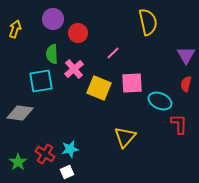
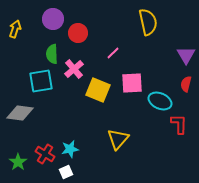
yellow square: moved 1 px left, 2 px down
yellow triangle: moved 7 px left, 2 px down
white square: moved 1 px left
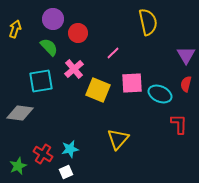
green semicircle: moved 3 px left, 7 px up; rotated 138 degrees clockwise
cyan ellipse: moved 7 px up
red cross: moved 2 px left
green star: moved 4 px down; rotated 12 degrees clockwise
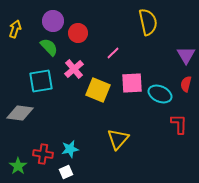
purple circle: moved 2 px down
red cross: rotated 24 degrees counterclockwise
green star: rotated 12 degrees counterclockwise
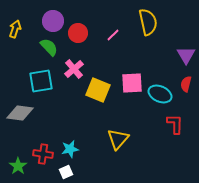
pink line: moved 18 px up
red L-shape: moved 4 px left
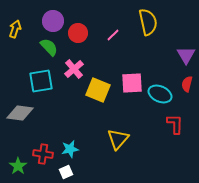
red semicircle: moved 1 px right
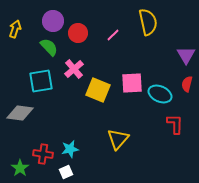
green star: moved 2 px right, 2 px down
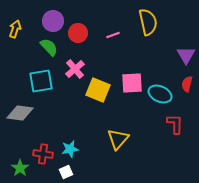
pink line: rotated 24 degrees clockwise
pink cross: moved 1 px right
